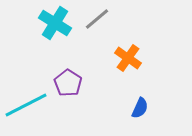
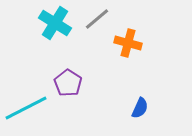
orange cross: moved 15 px up; rotated 20 degrees counterclockwise
cyan line: moved 3 px down
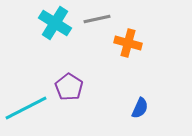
gray line: rotated 28 degrees clockwise
purple pentagon: moved 1 px right, 4 px down
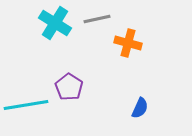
cyan line: moved 3 px up; rotated 18 degrees clockwise
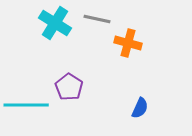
gray line: rotated 24 degrees clockwise
cyan line: rotated 9 degrees clockwise
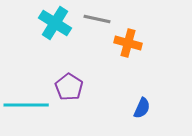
blue semicircle: moved 2 px right
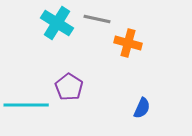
cyan cross: moved 2 px right
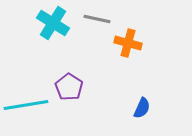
cyan cross: moved 4 px left
cyan line: rotated 9 degrees counterclockwise
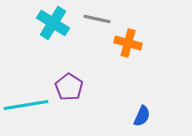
blue semicircle: moved 8 px down
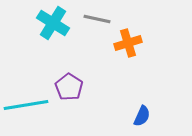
orange cross: rotated 32 degrees counterclockwise
